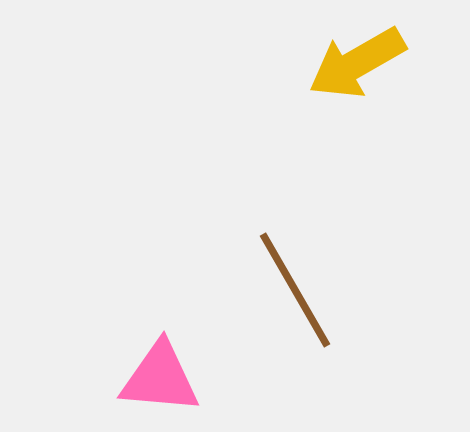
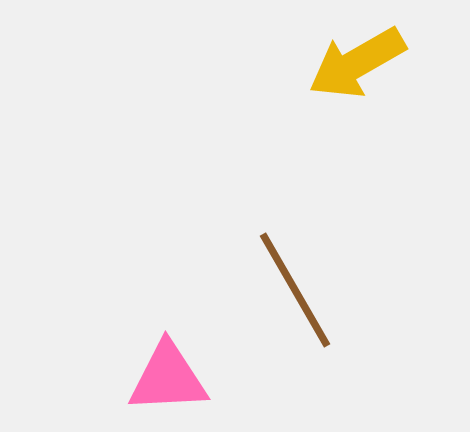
pink triangle: moved 8 px right; rotated 8 degrees counterclockwise
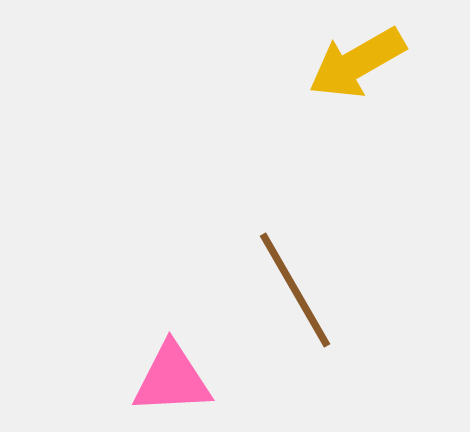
pink triangle: moved 4 px right, 1 px down
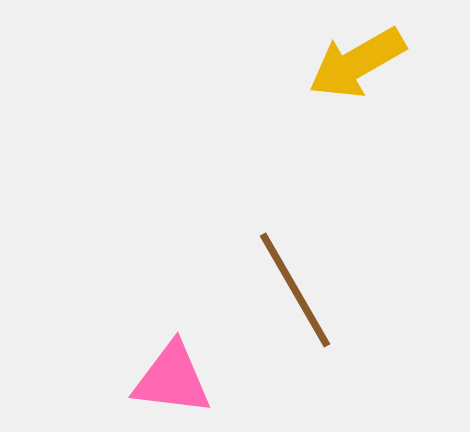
pink triangle: rotated 10 degrees clockwise
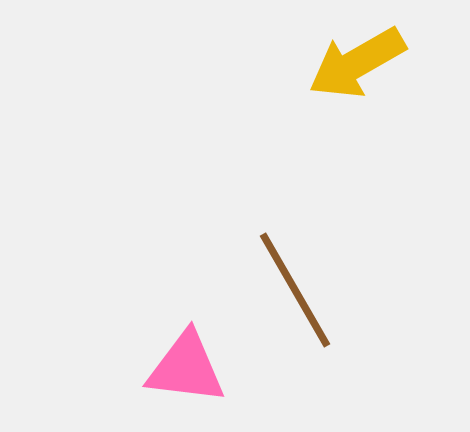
pink triangle: moved 14 px right, 11 px up
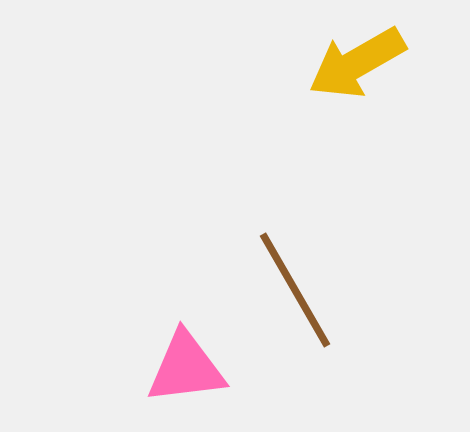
pink triangle: rotated 14 degrees counterclockwise
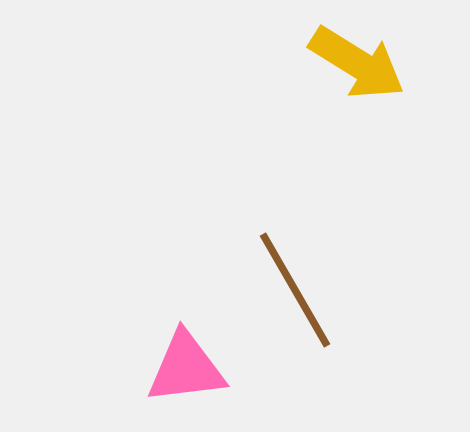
yellow arrow: rotated 118 degrees counterclockwise
